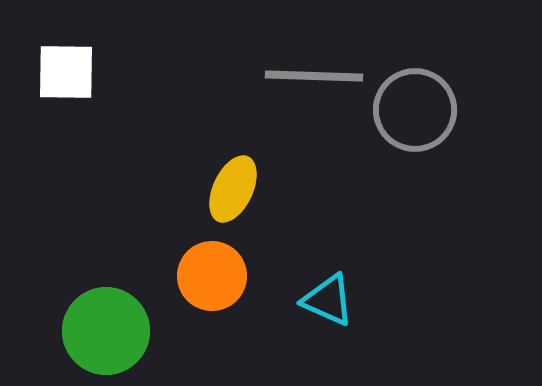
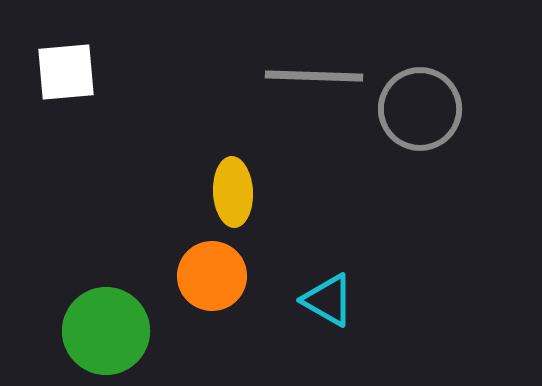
white square: rotated 6 degrees counterclockwise
gray circle: moved 5 px right, 1 px up
yellow ellipse: moved 3 px down; rotated 28 degrees counterclockwise
cyan triangle: rotated 6 degrees clockwise
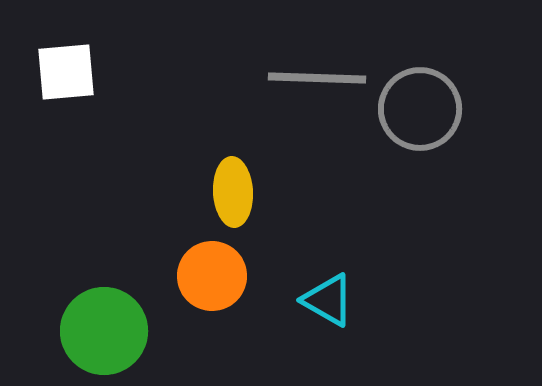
gray line: moved 3 px right, 2 px down
green circle: moved 2 px left
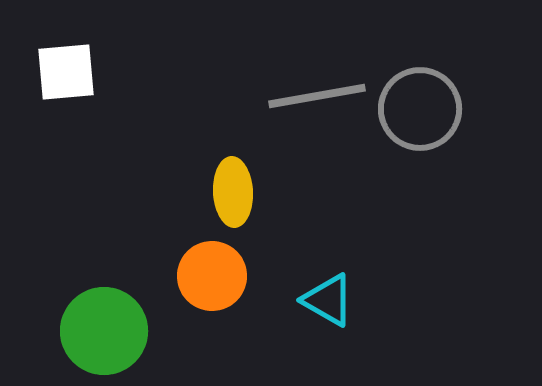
gray line: moved 18 px down; rotated 12 degrees counterclockwise
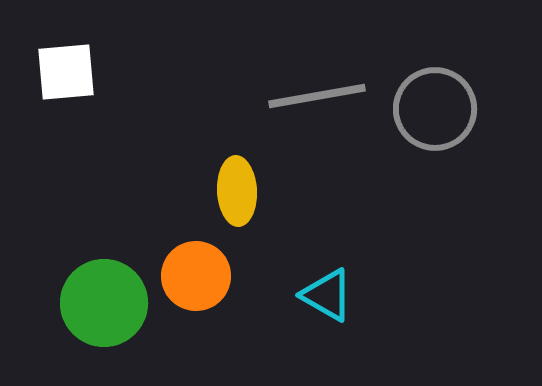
gray circle: moved 15 px right
yellow ellipse: moved 4 px right, 1 px up
orange circle: moved 16 px left
cyan triangle: moved 1 px left, 5 px up
green circle: moved 28 px up
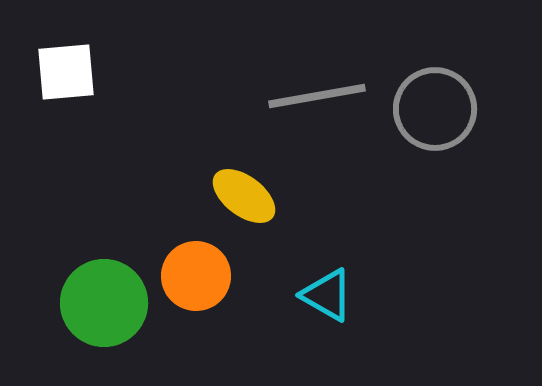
yellow ellipse: moved 7 px right, 5 px down; rotated 50 degrees counterclockwise
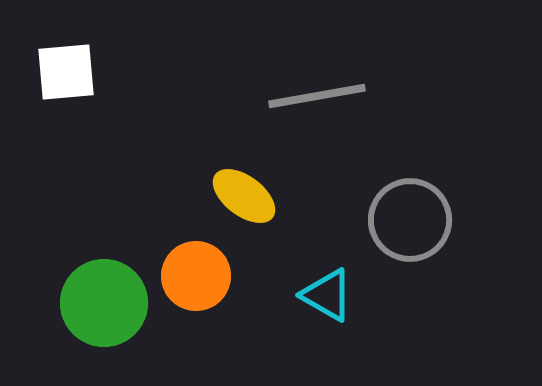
gray circle: moved 25 px left, 111 px down
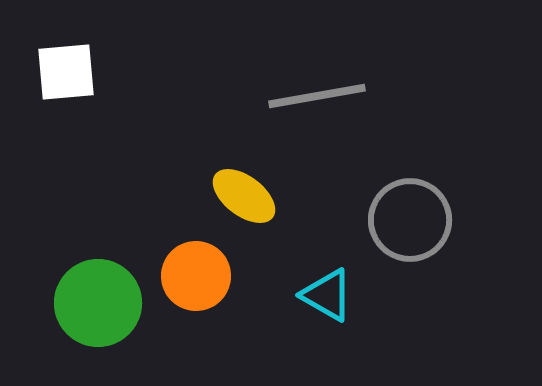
green circle: moved 6 px left
